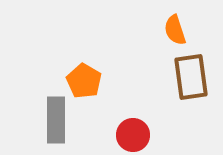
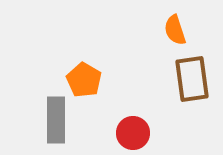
brown rectangle: moved 1 px right, 2 px down
orange pentagon: moved 1 px up
red circle: moved 2 px up
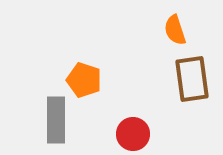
orange pentagon: rotated 12 degrees counterclockwise
red circle: moved 1 px down
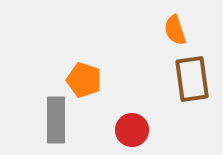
red circle: moved 1 px left, 4 px up
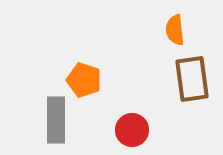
orange semicircle: rotated 12 degrees clockwise
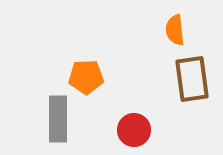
orange pentagon: moved 2 px right, 3 px up; rotated 20 degrees counterclockwise
gray rectangle: moved 2 px right, 1 px up
red circle: moved 2 px right
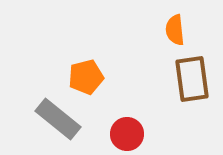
orange pentagon: rotated 12 degrees counterclockwise
gray rectangle: rotated 51 degrees counterclockwise
red circle: moved 7 px left, 4 px down
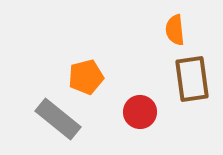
red circle: moved 13 px right, 22 px up
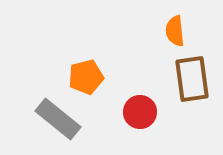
orange semicircle: moved 1 px down
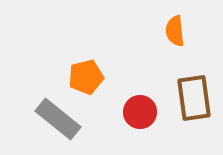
brown rectangle: moved 2 px right, 19 px down
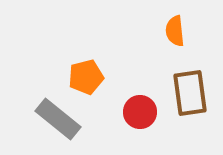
brown rectangle: moved 4 px left, 5 px up
